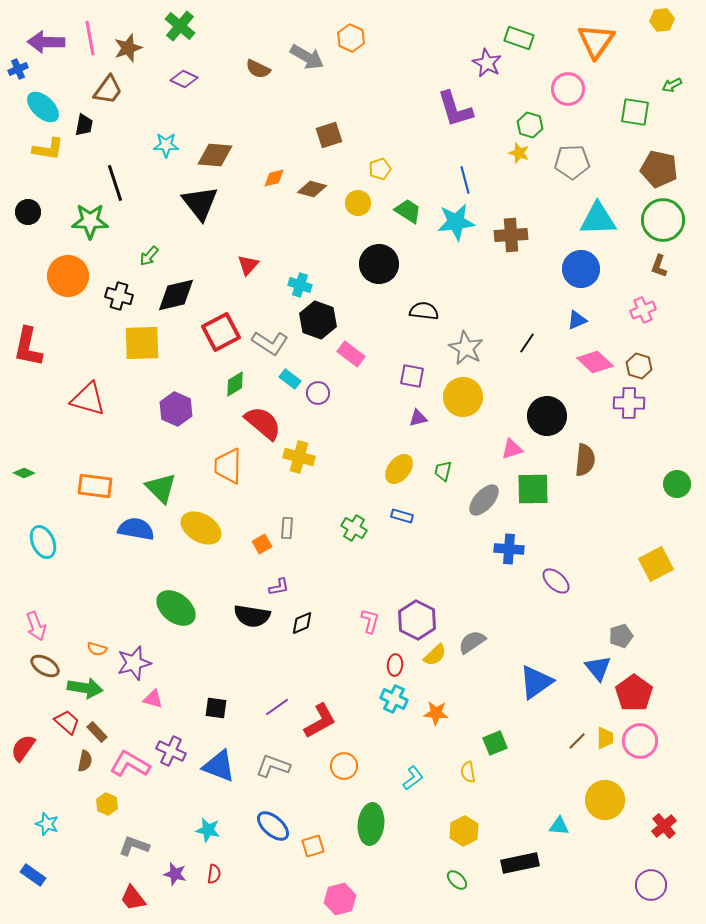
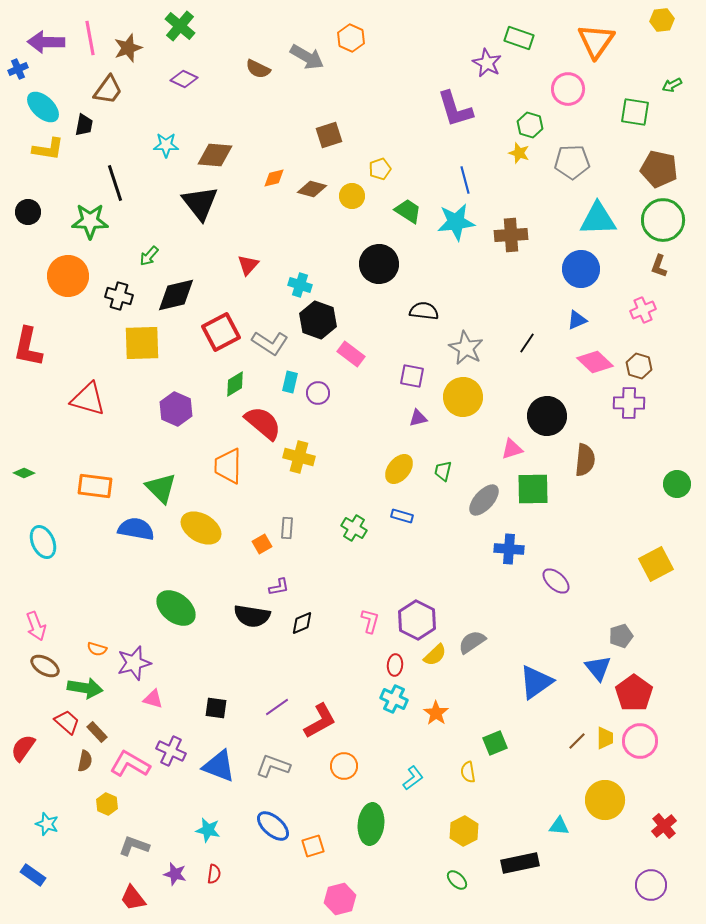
yellow circle at (358, 203): moved 6 px left, 7 px up
cyan rectangle at (290, 379): moved 3 px down; rotated 65 degrees clockwise
orange star at (436, 713): rotated 30 degrees clockwise
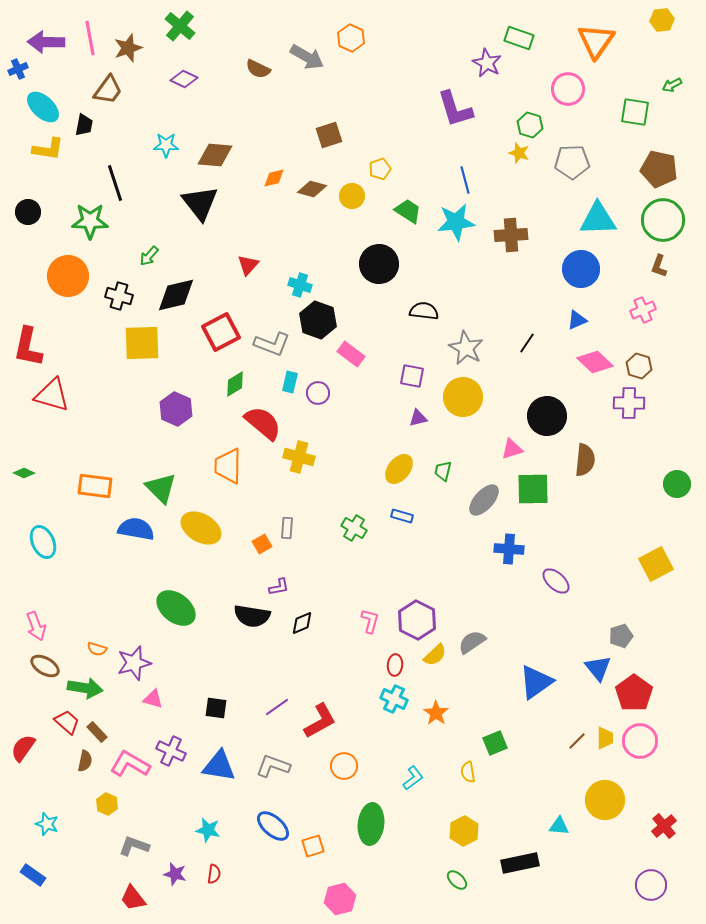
gray L-shape at (270, 343): moved 2 px right, 1 px down; rotated 12 degrees counterclockwise
red triangle at (88, 399): moved 36 px left, 4 px up
blue triangle at (219, 766): rotated 12 degrees counterclockwise
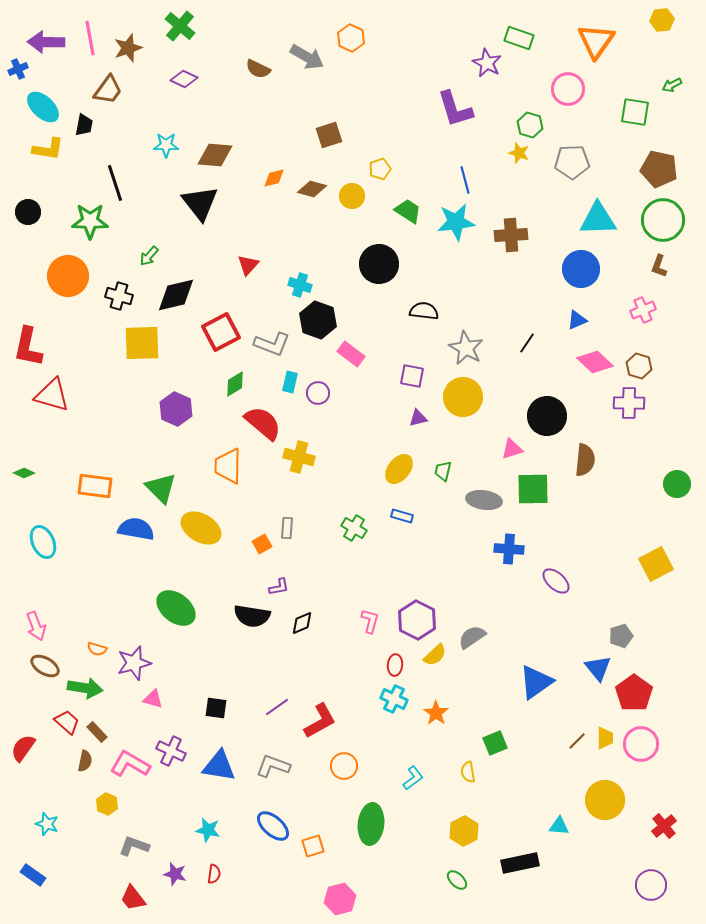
gray ellipse at (484, 500): rotated 56 degrees clockwise
gray semicircle at (472, 642): moved 5 px up
pink circle at (640, 741): moved 1 px right, 3 px down
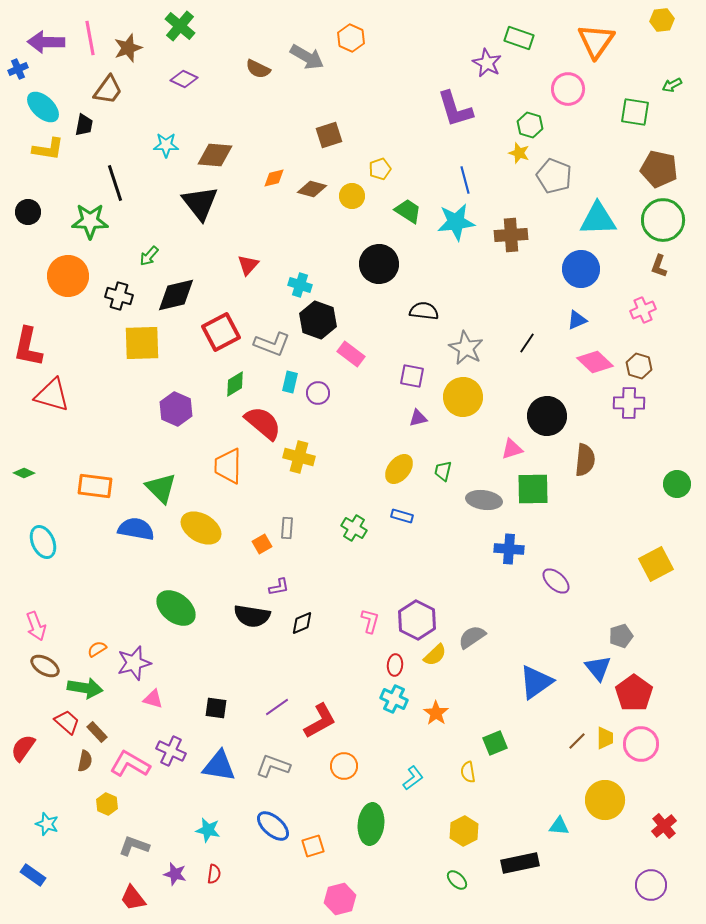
gray pentagon at (572, 162): moved 18 px left, 14 px down; rotated 24 degrees clockwise
orange semicircle at (97, 649): rotated 132 degrees clockwise
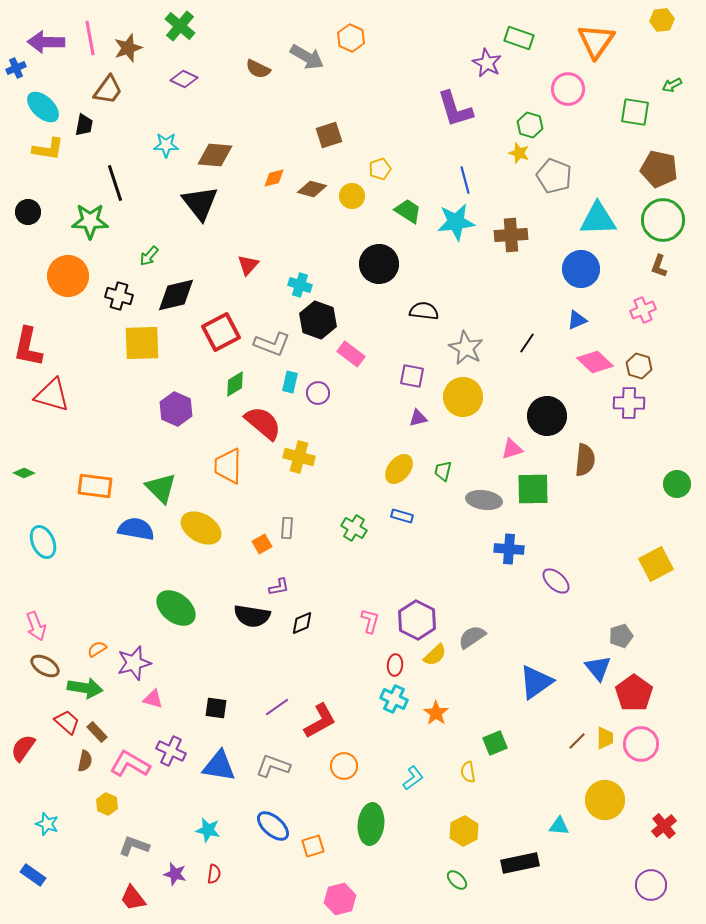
blue cross at (18, 69): moved 2 px left, 1 px up
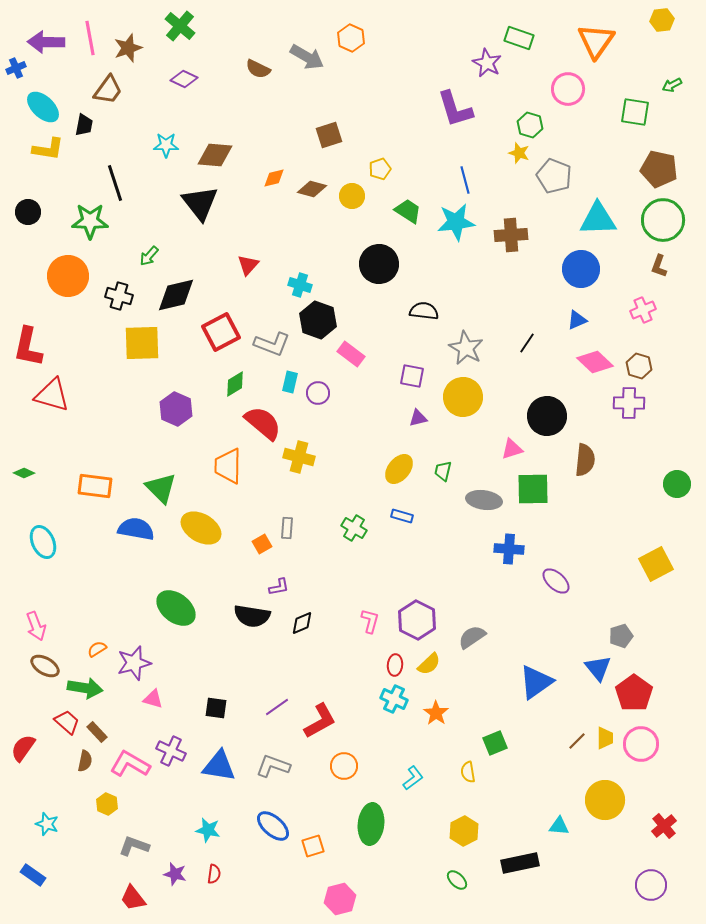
yellow semicircle at (435, 655): moved 6 px left, 9 px down
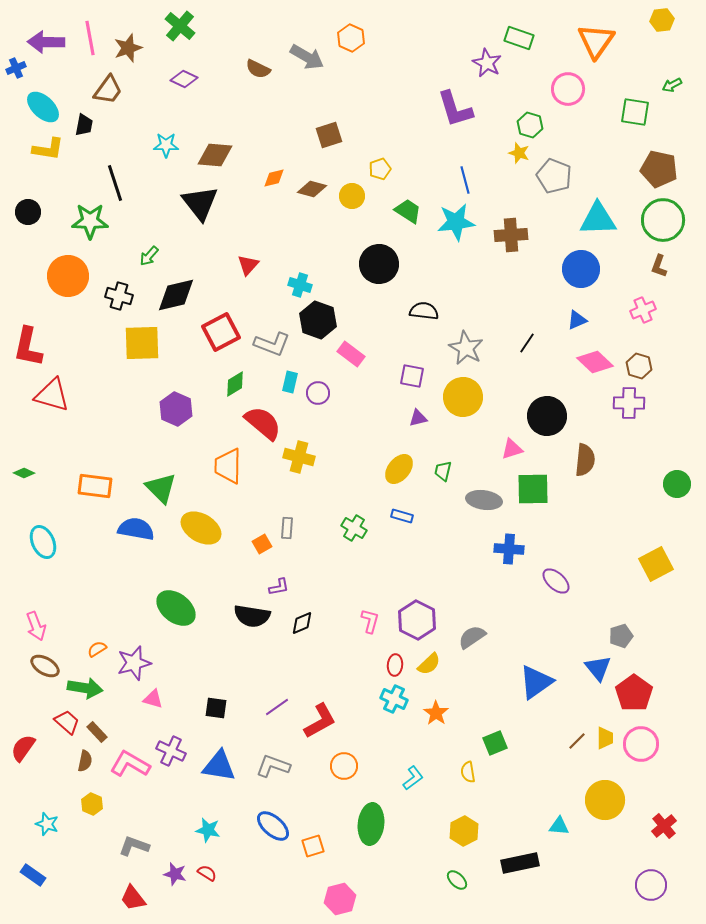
yellow hexagon at (107, 804): moved 15 px left
red semicircle at (214, 874): moved 7 px left, 1 px up; rotated 66 degrees counterclockwise
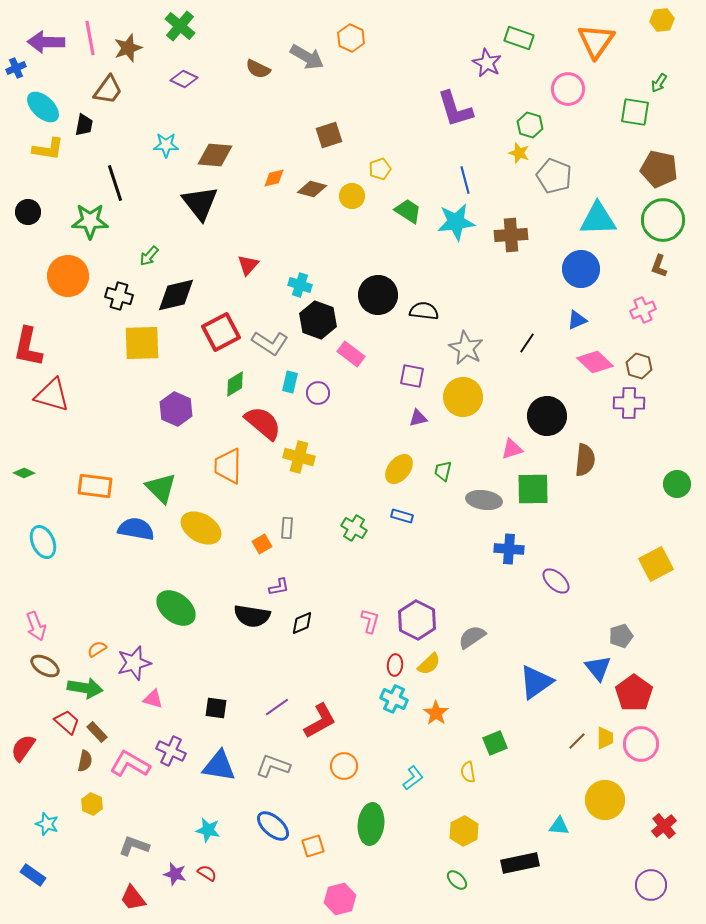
green arrow at (672, 85): moved 13 px left, 2 px up; rotated 30 degrees counterclockwise
black circle at (379, 264): moved 1 px left, 31 px down
gray L-shape at (272, 344): moved 2 px left, 1 px up; rotated 12 degrees clockwise
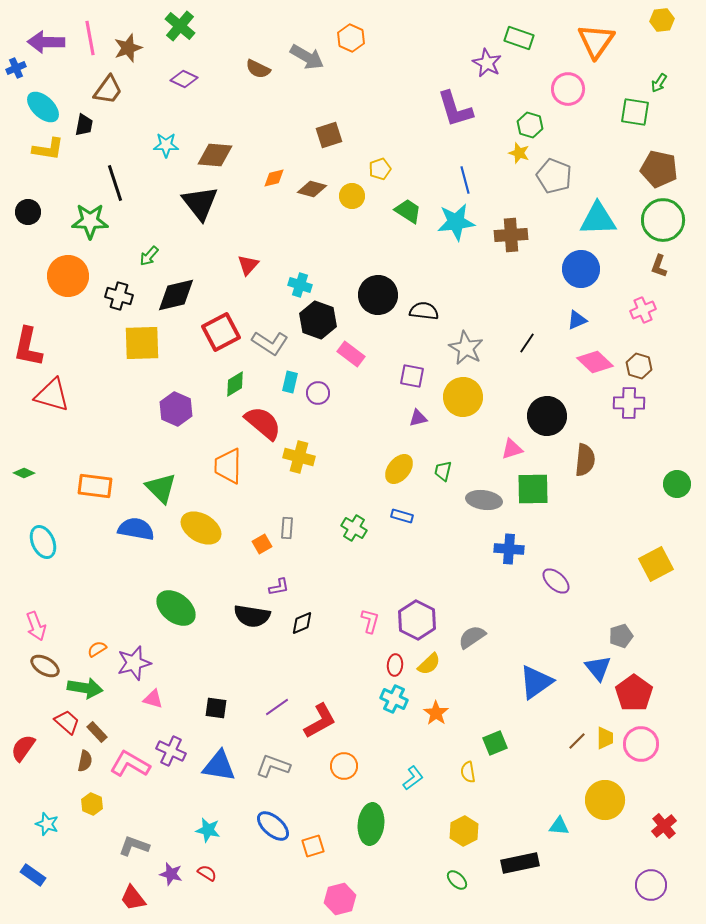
purple star at (175, 874): moved 4 px left
